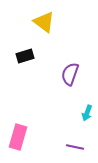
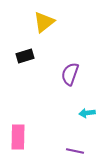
yellow triangle: rotated 45 degrees clockwise
cyan arrow: rotated 63 degrees clockwise
pink rectangle: rotated 15 degrees counterclockwise
purple line: moved 4 px down
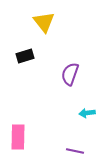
yellow triangle: rotated 30 degrees counterclockwise
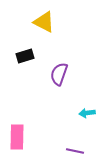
yellow triangle: rotated 25 degrees counterclockwise
purple semicircle: moved 11 px left
pink rectangle: moved 1 px left
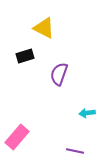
yellow triangle: moved 6 px down
pink rectangle: rotated 40 degrees clockwise
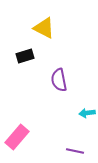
purple semicircle: moved 6 px down; rotated 30 degrees counterclockwise
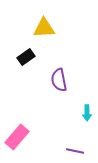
yellow triangle: rotated 30 degrees counterclockwise
black rectangle: moved 1 px right, 1 px down; rotated 18 degrees counterclockwise
cyan arrow: rotated 84 degrees counterclockwise
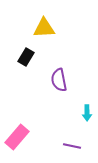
black rectangle: rotated 24 degrees counterclockwise
purple line: moved 3 px left, 5 px up
